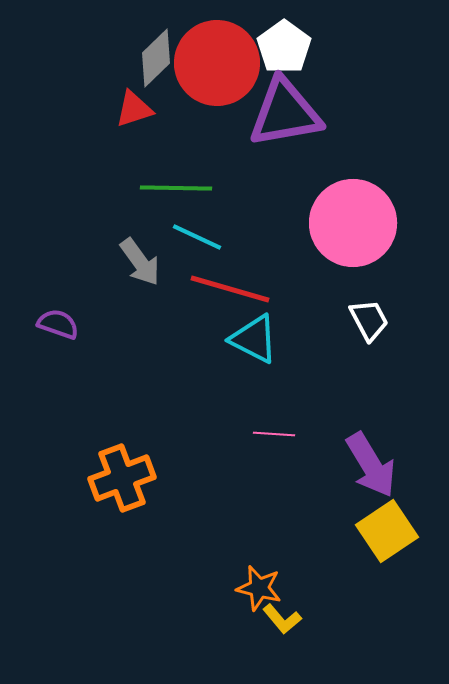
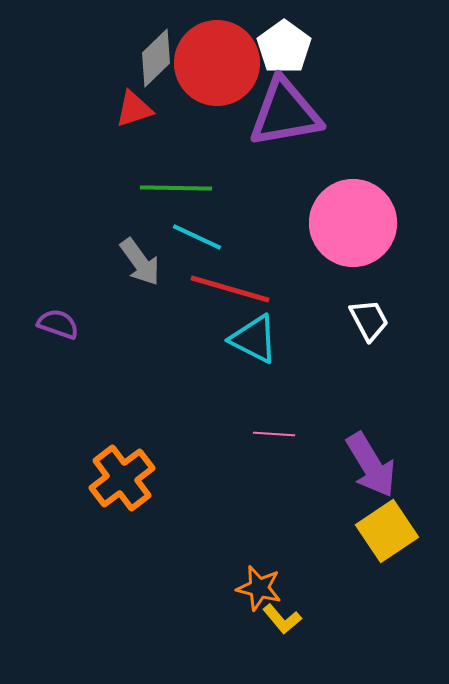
orange cross: rotated 16 degrees counterclockwise
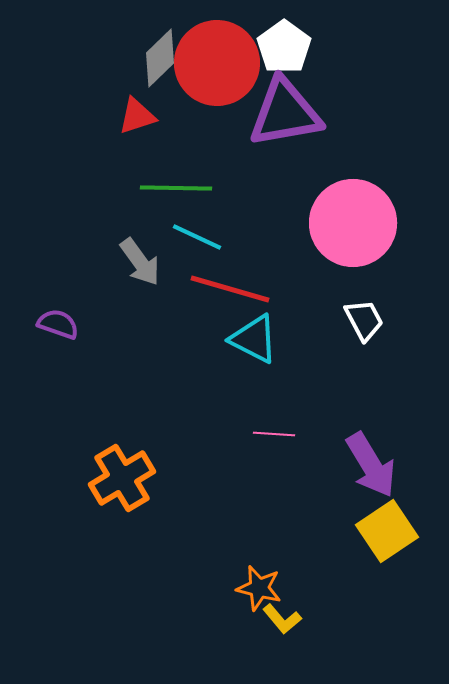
gray diamond: moved 4 px right
red triangle: moved 3 px right, 7 px down
white trapezoid: moved 5 px left
orange cross: rotated 6 degrees clockwise
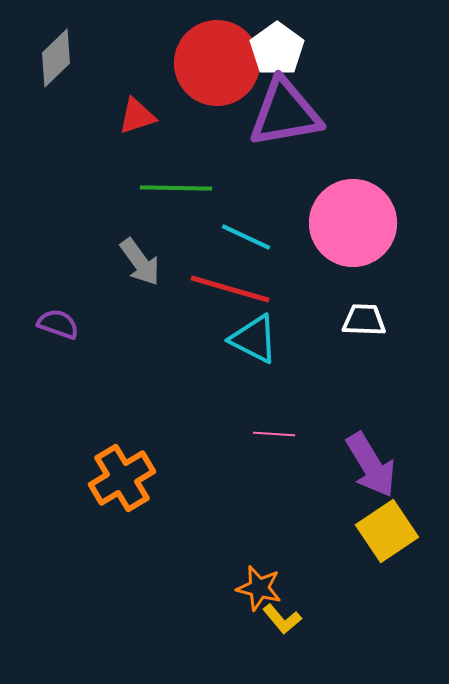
white pentagon: moved 7 px left, 2 px down
gray diamond: moved 104 px left
cyan line: moved 49 px right
white trapezoid: rotated 60 degrees counterclockwise
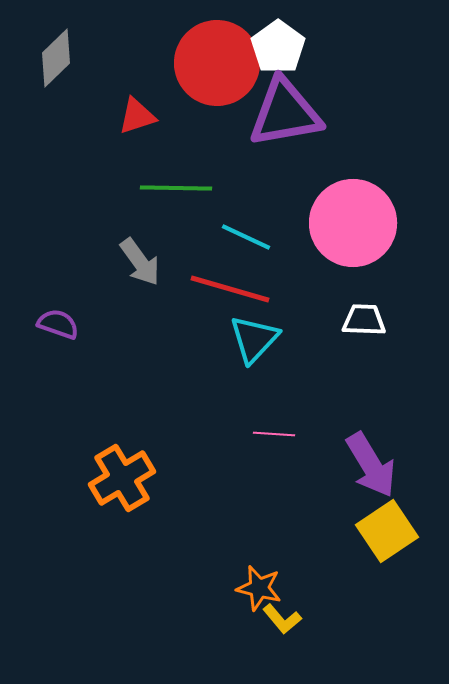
white pentagon: moved 1 px right, 2 px up
cyan triangle: rotated 46 degrees clockwise
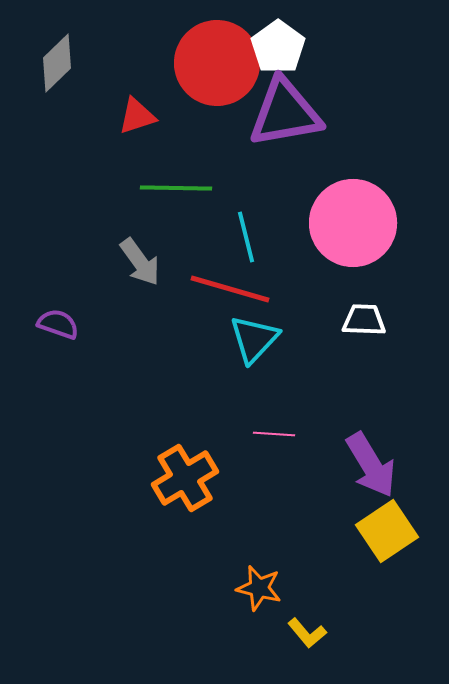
gray diamond: moved 1 px right, 5 px down
cyan line: rotated 51 degrees clockwise
orange cross: moved 63 px right
yellow L-shape: moved 25 px right, 14 px down
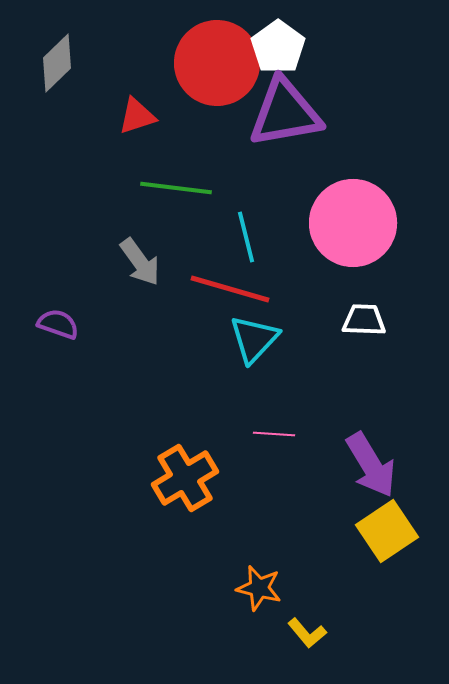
green line: rotated 6 degrees clockwise
